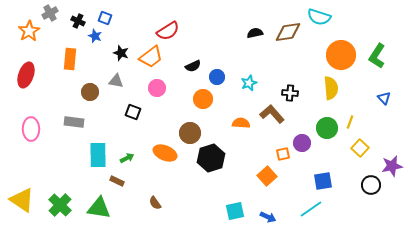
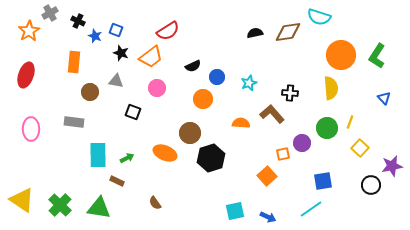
blue square at (105, 18): moved 11 px right, 12 px down
orange rectangle at (70, 59): moved 4 px right, 3 px down
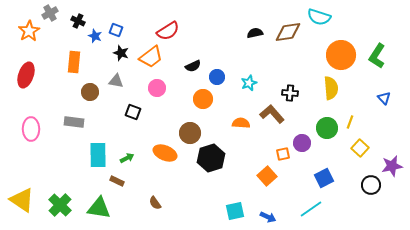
blue square at (323, 181): moved 1 px right, 3 px up; rotated 18 degrees counterclockwise
